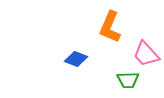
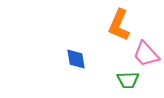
orange L-shape: moved 9 px right, 2 px up
blue diamond: rotated 60 degrees clockwise
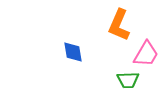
pink trapezoid: rotated 108 degrees counterclockwise
blue diamond: moved 3 px left, 7 px up
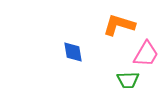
orange L-shape: rotated 84 degrees clockwise
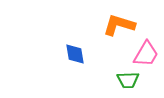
blue diamond: moved 2 px right, 2 px down
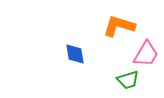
orange L-shape: moved 1 px down
green trapezoid: rotated 15 degrees counterclockwise
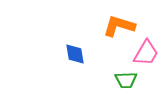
pink trapezoid: moved 1 px up
green trapezoid: moved 2 px left; rotated 15 degrees clockwise
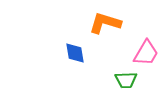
orange L-shape: moved 14 px left, 3 px up
blue diamond: moved 1 px up
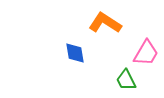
orange L-shape: rotated 16 degrees clockwise
green trapezoid: rotated 65 degrees clockwise
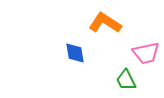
pink trapezoid: rotated 48 degrees clockwise
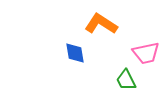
orange L-shape: moved 4 px left, 1 px down
